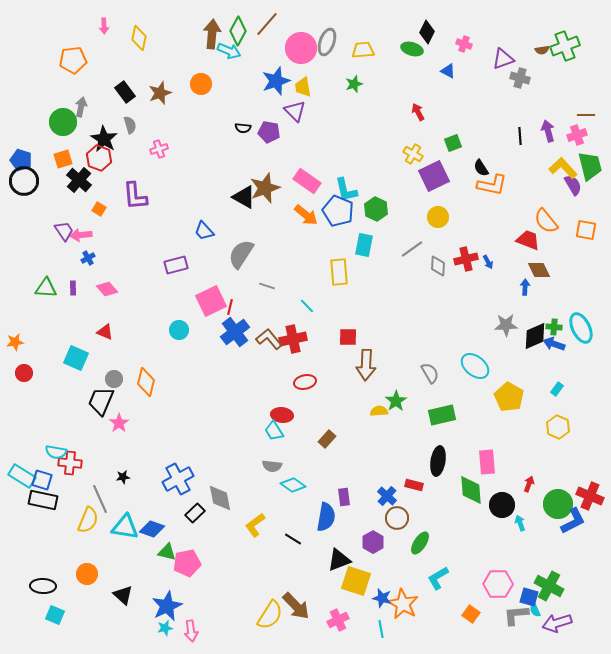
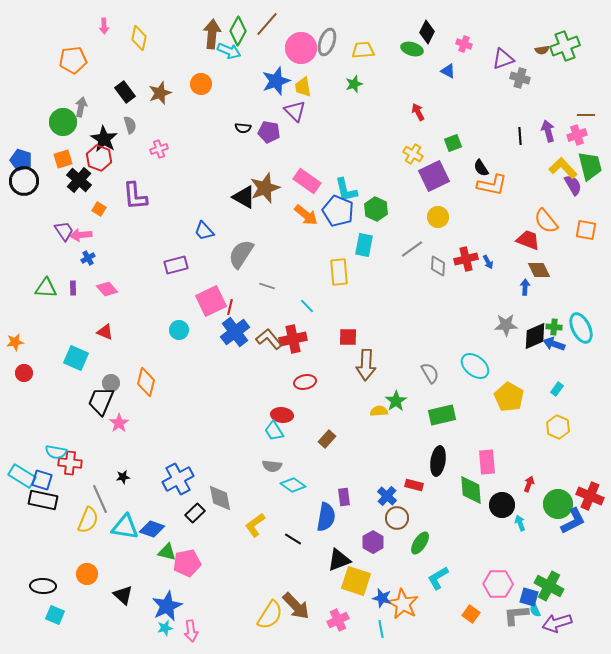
gray circle at (114, 379): moved 3 px left, 4 px down
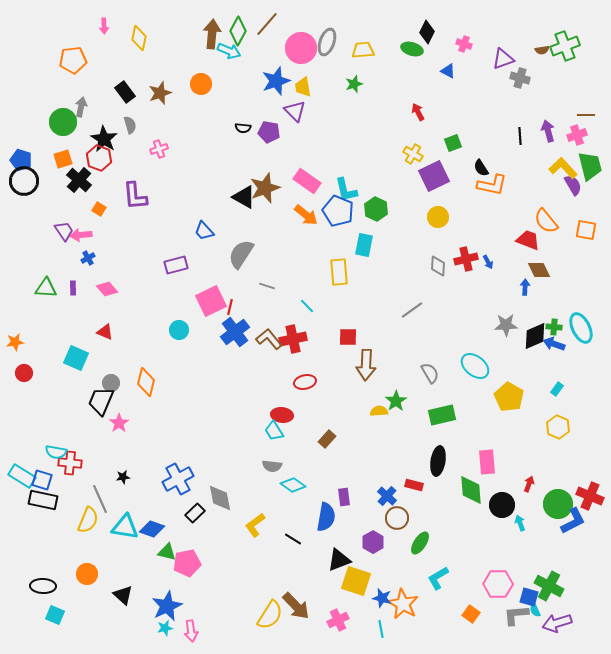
gray line at (412, 249): moved 61 px down
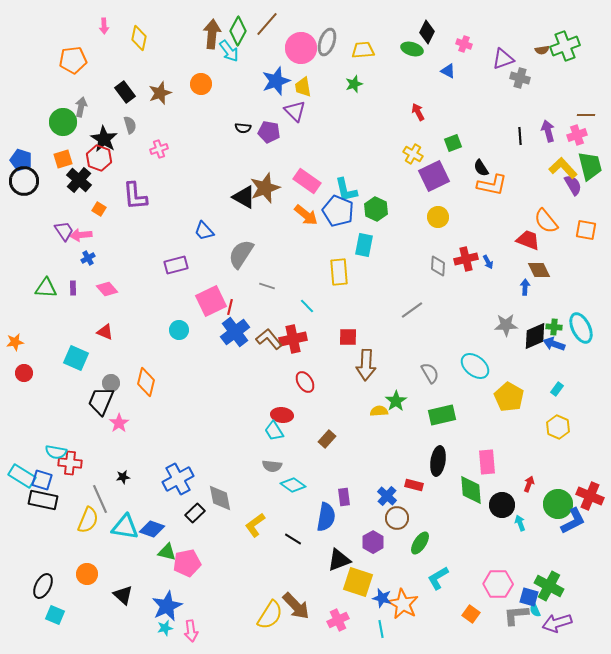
cyan arrow at (229, 51): rotated 30 degrees clockwise
red ellipse at (305, 382): rotated 70 degrees clockwise
yellow square at (356, 581): moved 2 px right, 1 px down
black ellipse at (43, 586): rotated 65 degrees counterclockwise
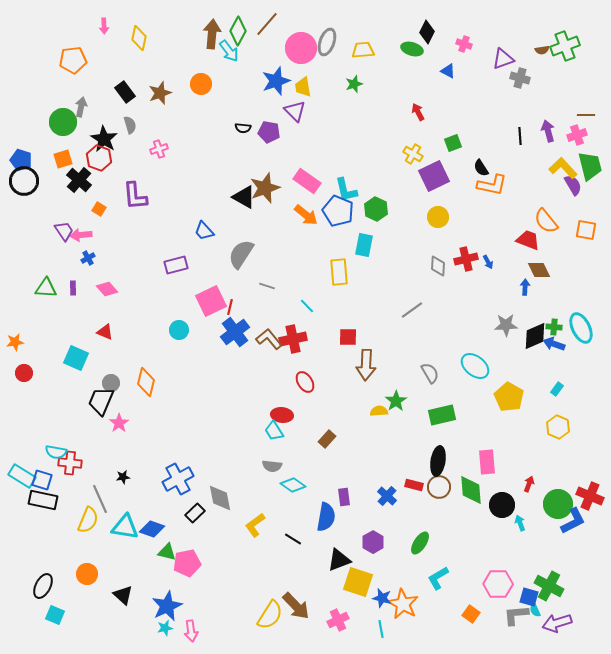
brown circle at (397, 518): moved 42 px right, 31 px up
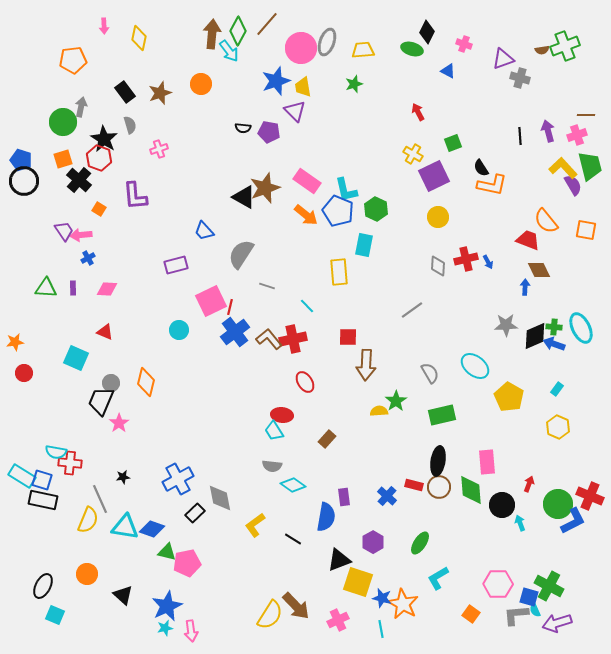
pink diamond at (107, 289): rotated 45 degrees counterclockwise
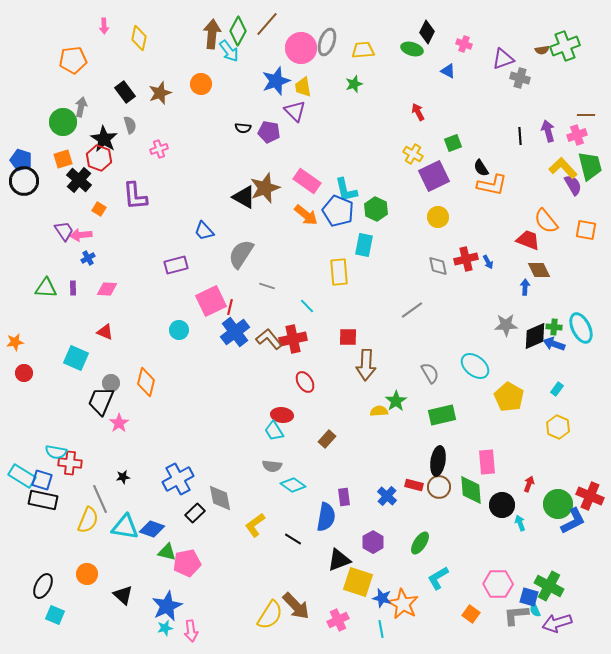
gray diamond at (438, 266): rotated 15 degrees counterclockwise
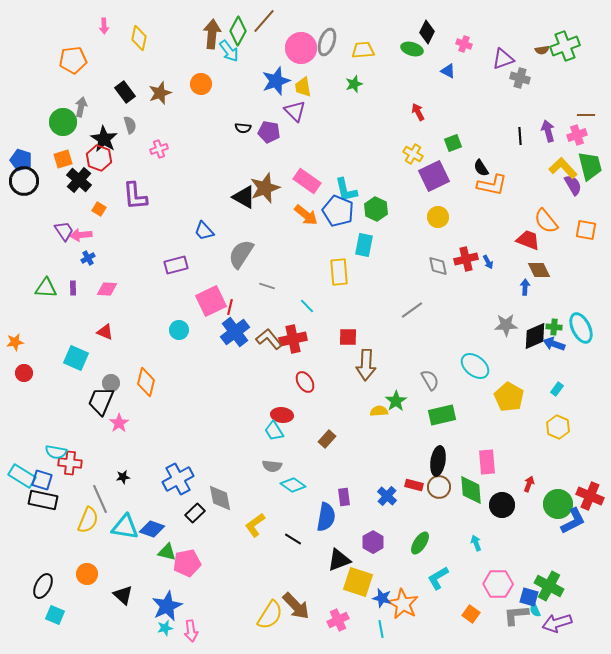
brown line at (267, 24): moved 3 px left, 3 px up
gray semicircle at (430, 373): moved 7 px down
cyan arrow at (520, 523): moved 44 px left, 20 px down
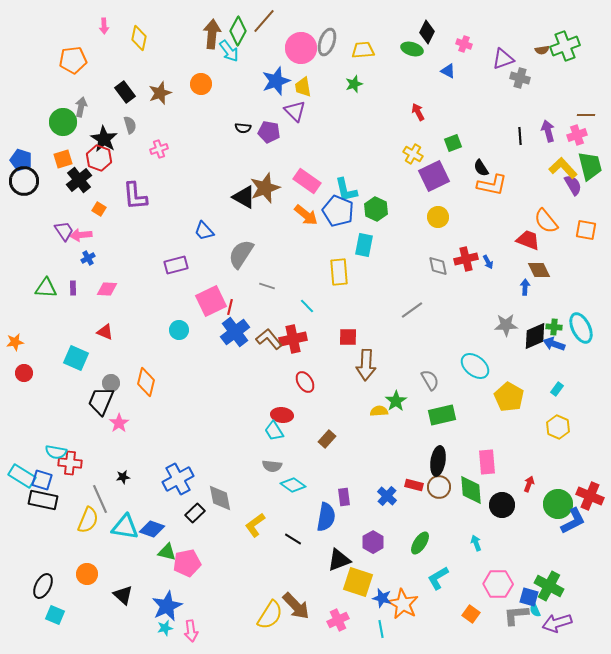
black cross at (79, 180): rotated 10 degrees clockwise
